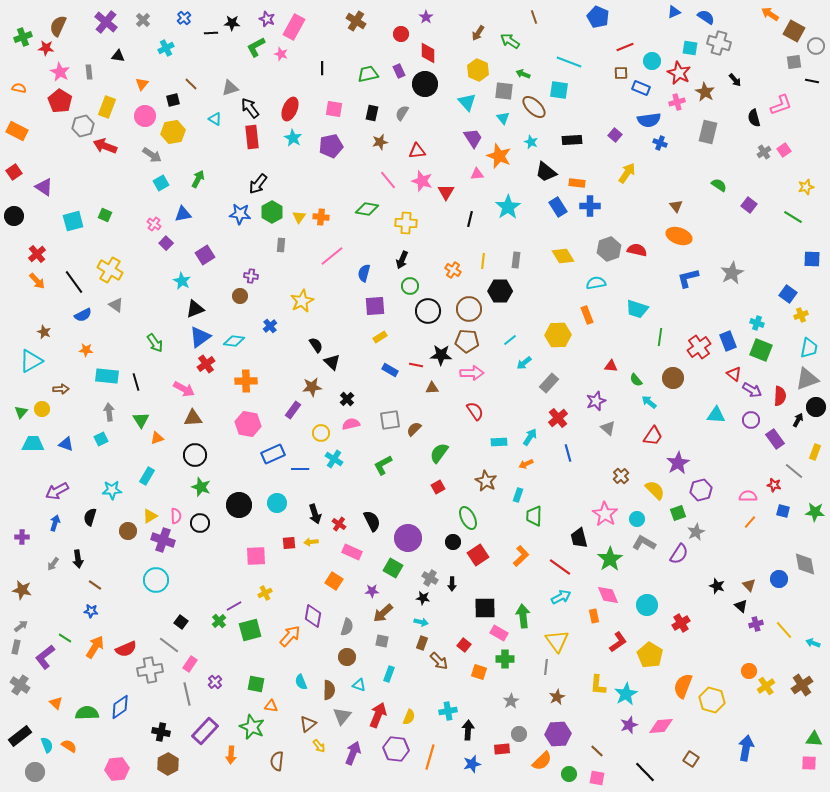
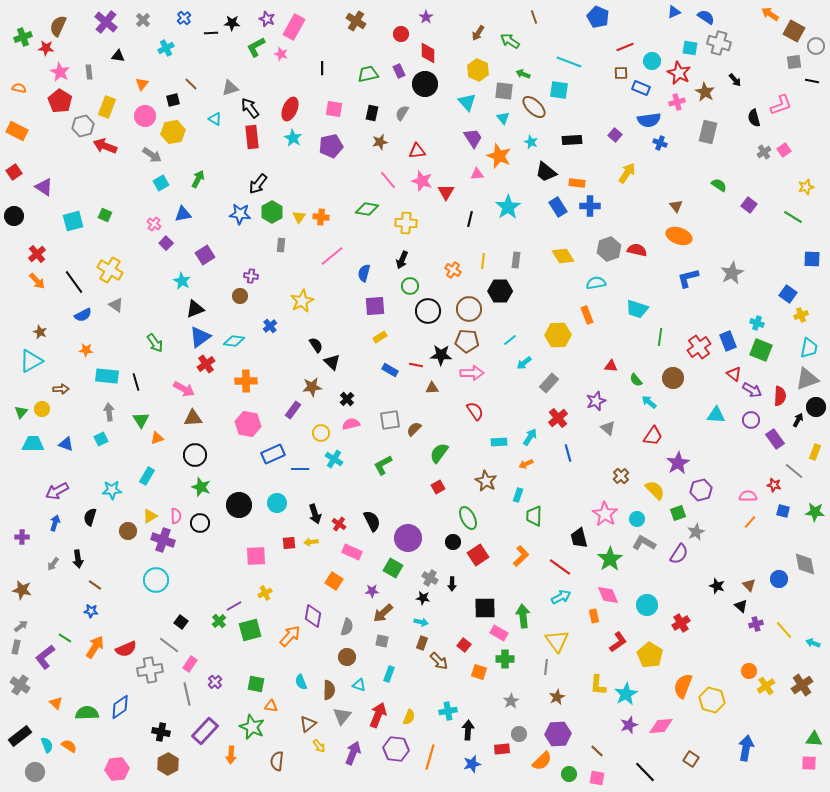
brown star at (44, 332): moved 4 px left
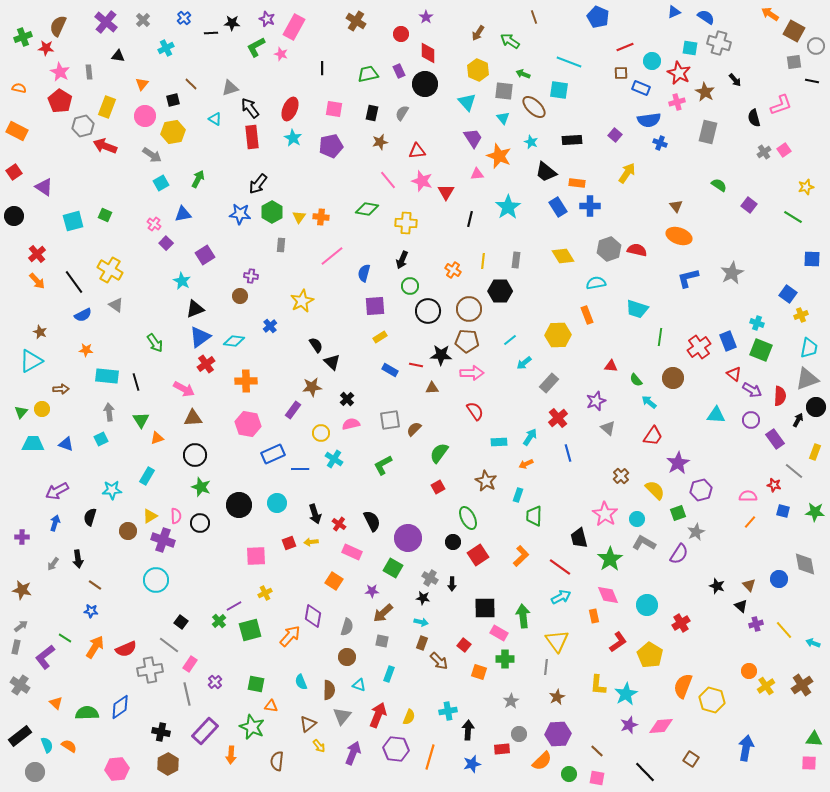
red square at (289, 543): rotated 16 degrees counterclockwise
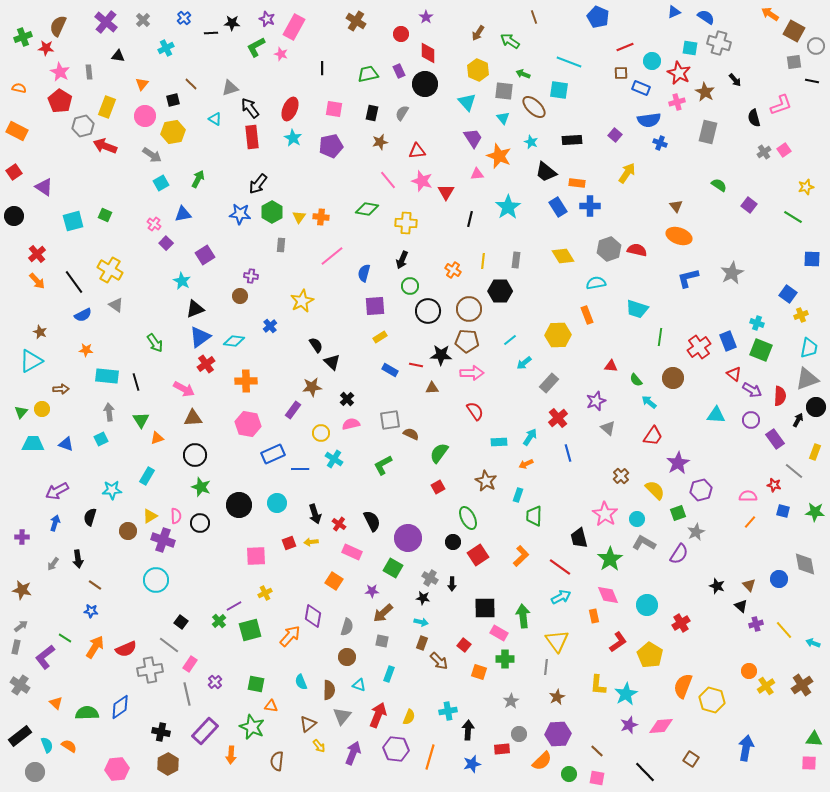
brown semicircle at (414, 429): moved 3 px left, 5 px down; rotated 70 degrees clockwise
